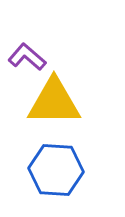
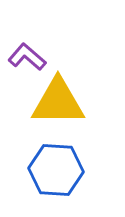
yellow triangle: moved 4 px right
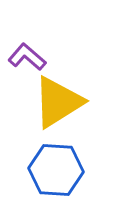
yellow triangle: rotated 32 degrees counterclockwise
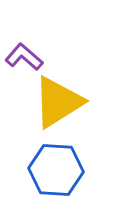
purple L-shape: moved 3 px left
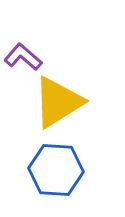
purple L-shape: moved 1 px left
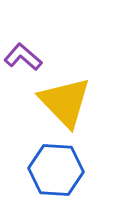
yellow triangle: moved 7 px right; rotated 42 degrees counterclockwise
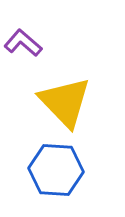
purple L-shape: moved 14 px up
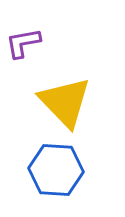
purple L-shape: rotated 51 degrees counterclockwise
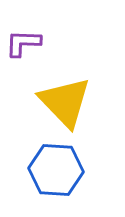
purple L-shape: rotated 12 degrees clockwise
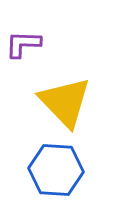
purple L-shape: moved 1 px down
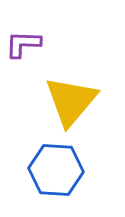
yellow triangle: moved 6 px right, 1 px up; rotated 24 degrees clockwise
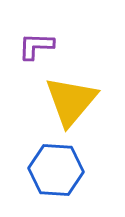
purple L-shape: moved 13 px right, 2 px down
